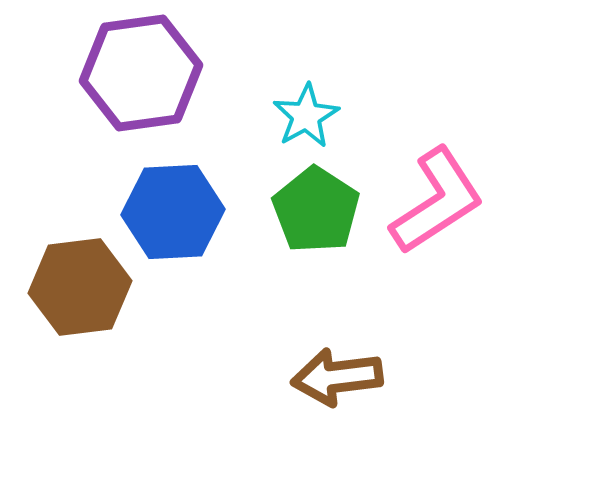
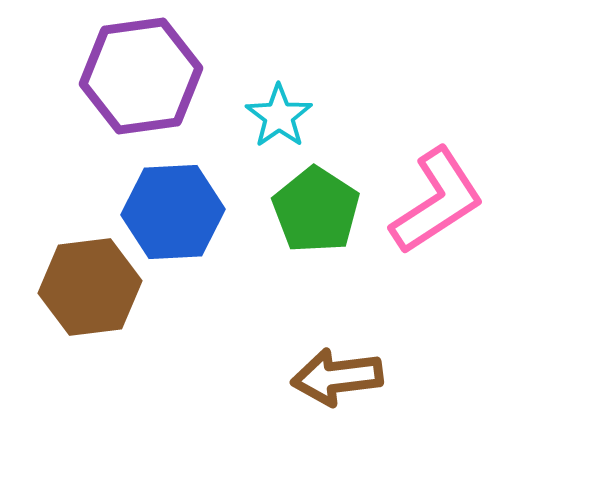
purple hexagon: moved 3 px down
cyan star: moved 27 px left; rotated 6 degrees counterclockwise
brown hexagon: moved 10 px right
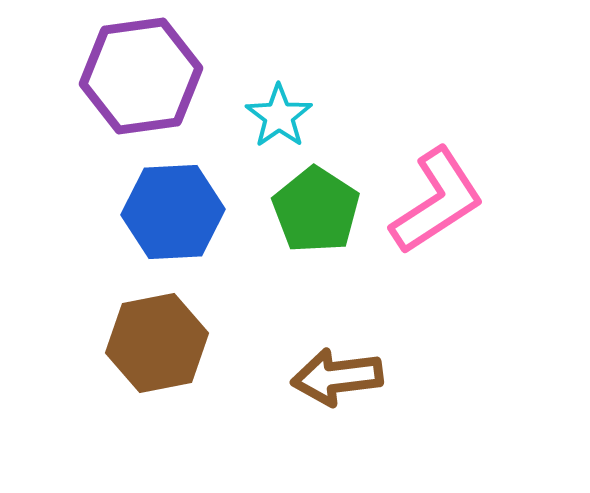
brown hexagon: moved 67 px right, 56 px down; rotated 4 degrees counterclockwise
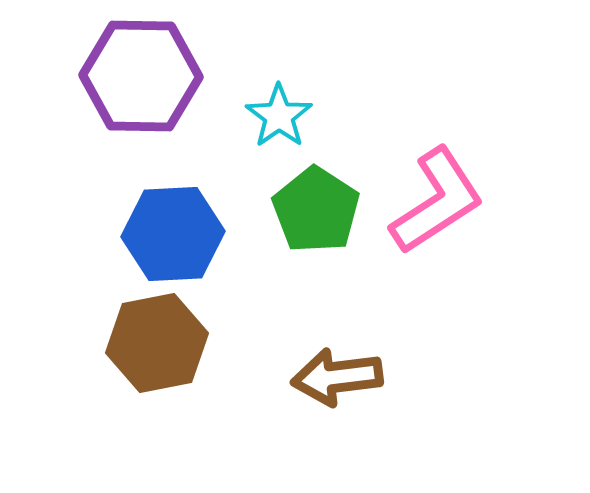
purple hexagon: rotated 9 degrees clockwise
blue hexagon: moved 22 px down
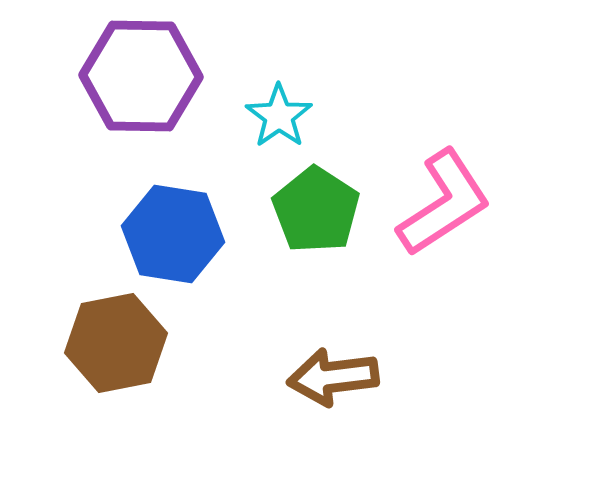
pink L-shape: moved 7 px right, 2 px down
blue hexagon: rotated 12 degrees clockwise
brown hexagon: moved 41 px left
brown arrow: moved 4 px left
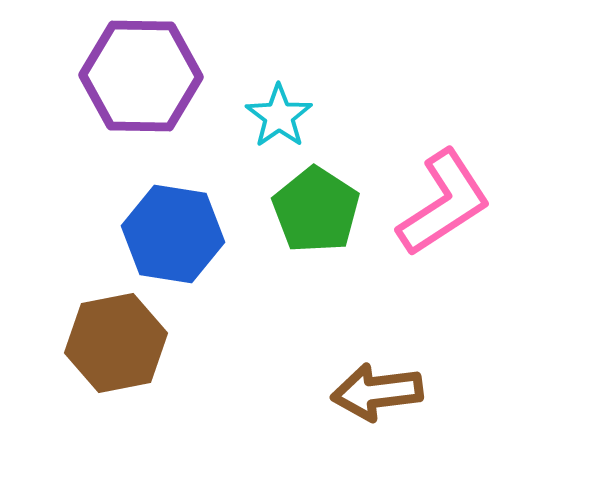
brown arrow: moved 44 px right, 15 px down
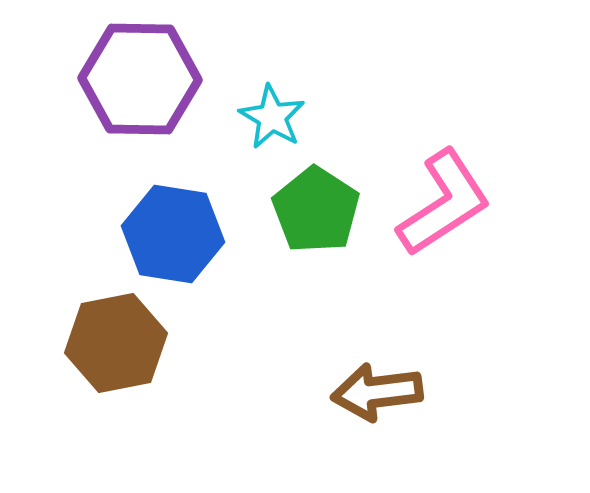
purple hexagon: moved 1 px left, 3 px down
cyan star: moved 7 px left, 1 px down; rotated 6 degrees counterclockwise
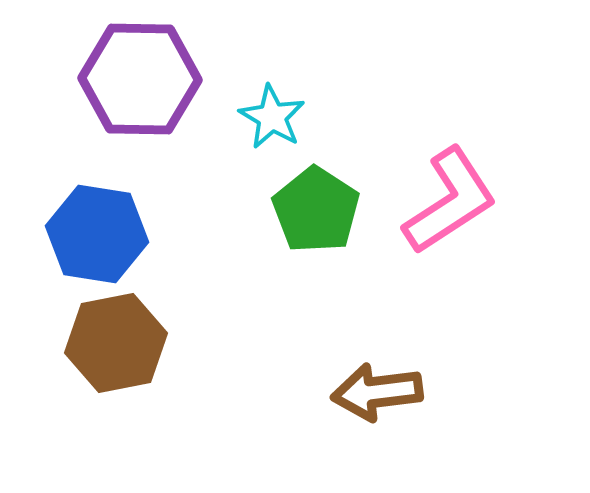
pink L-shape: moved 6 px right, 2 px up
blue hexagon: moved 76 px left
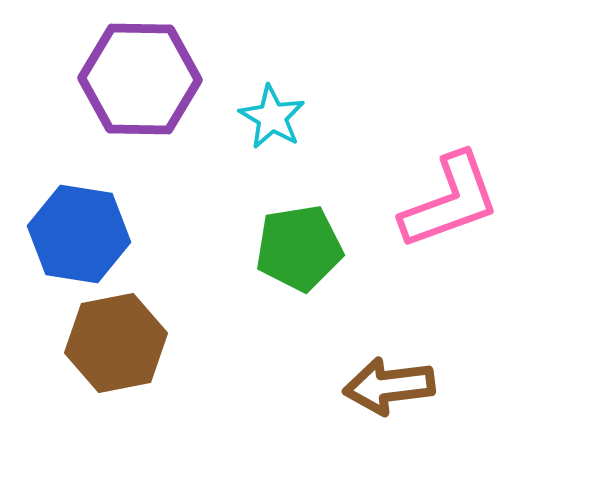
pink L-shape: rotated 13 degrees clockwise
green pentagon: moved 17 px left, 38 px down; rotated 30 degrees clockwise
blue hexagon: moved 18 px left
brown arrow: moved 12 px right, 6 px up
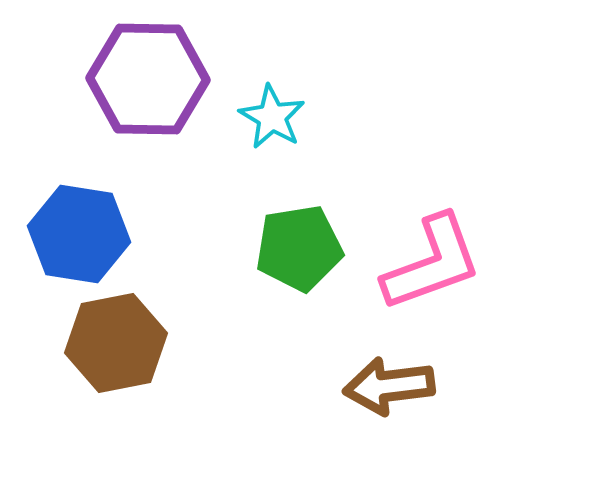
purple hexagon: moved 8 px right
pink L-shape: moved 18 px left, 62 px down
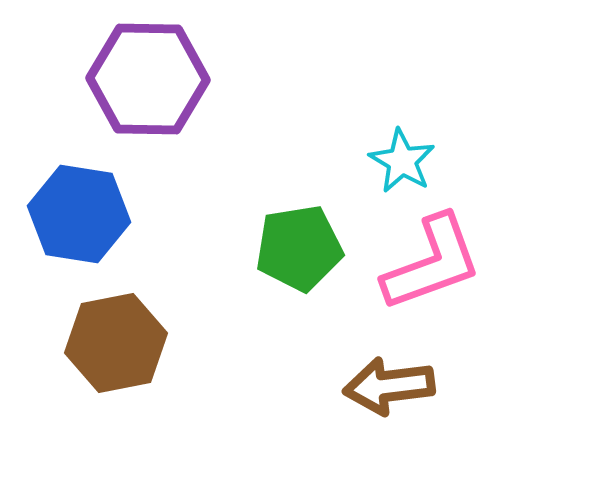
cyan star: moved 130 px right, 44 px down
blue hexagon: moved 20 px up
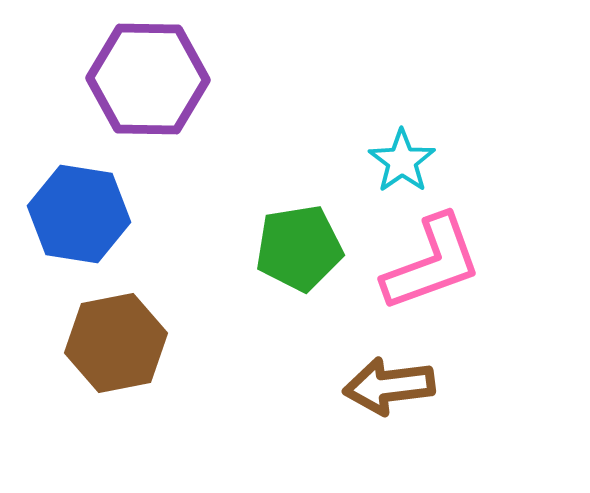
cyan star: rotated 6 degrees clockwise
